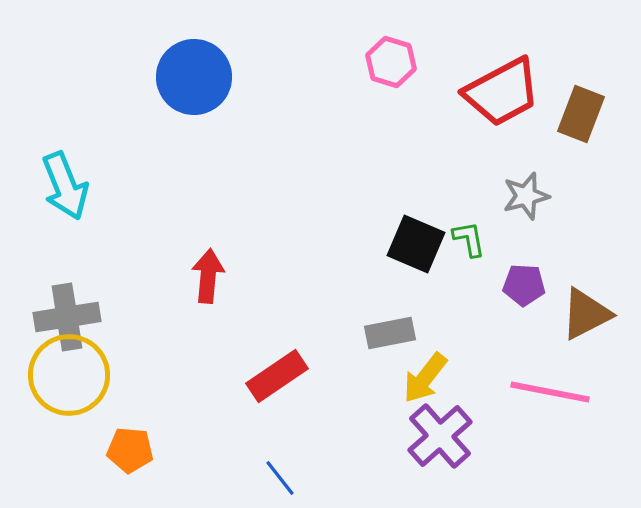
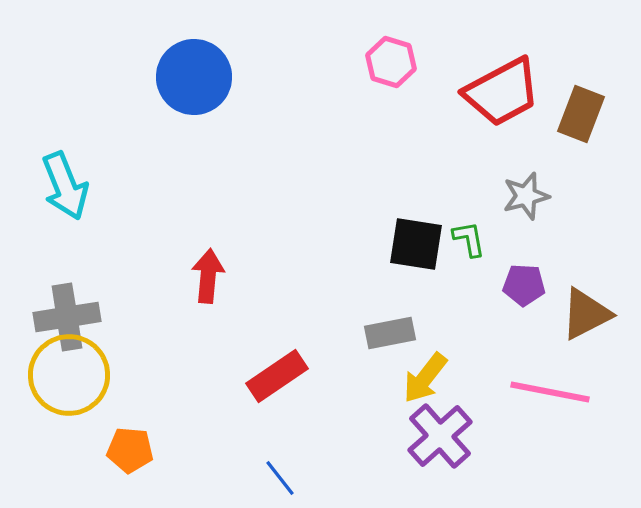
black square: rotated 14 degrees counterclockwise
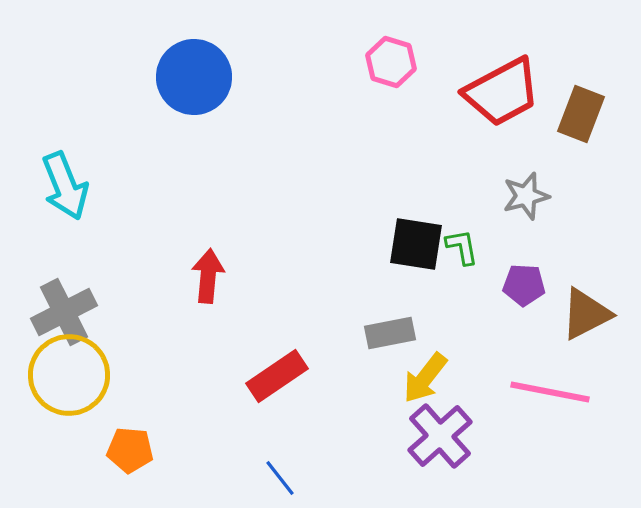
green L-shape: moved 7 px left, 8 px down
gray cross: moved 3 px left, 5 px up; rotated 18 degrees counterclockwise
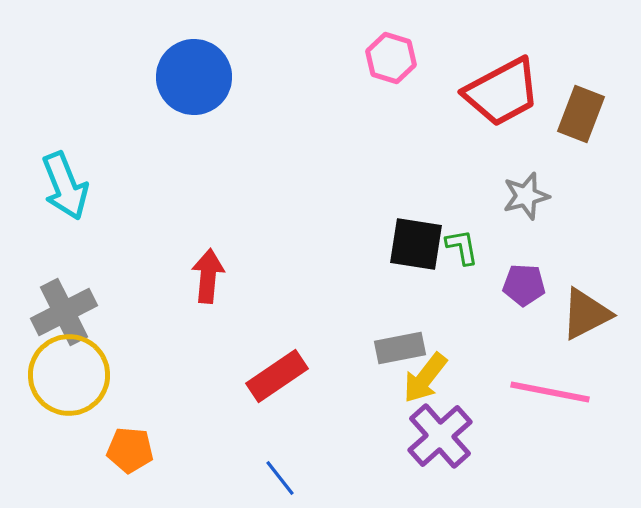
pink hexagon: moved 4 px up
gray rectangle: moved 10 px right, 15 px down
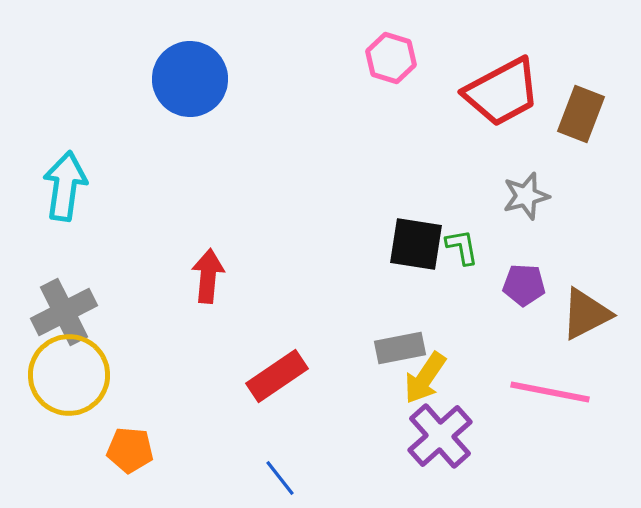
blue circle: moved 4 px left, 2 px down
cyan arrow: rotated 150 degrees counterclockwise
yellow arrow: rotated 4 degrees counterclockwise
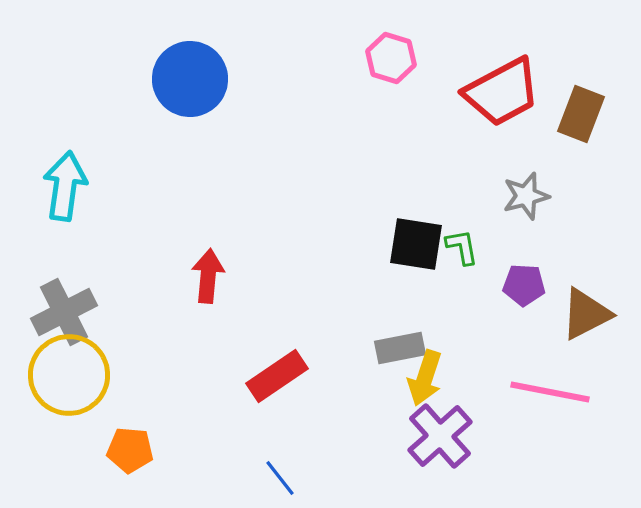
yellow arrow: rotated 16 degrees counterclockwise
